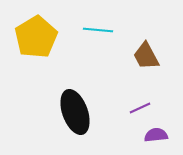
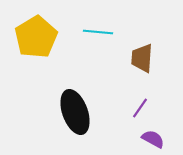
cyan line: moved 2 px down
brown trapezoid: moved 4 px left, 2 px down; rotated 32 degrees clockwise
purple line: rotated 30 degrees counterclockwise
purple semicircle: moved 3 px left, 4 px down; rotated 35 degrees clockwise
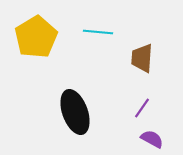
purple line: moved 2 px right
purple semicircle: moved 1 px left
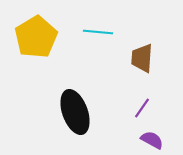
purple semicircle: moved 1 px down
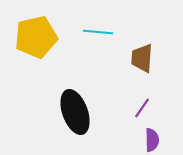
yellow pentagon: rotated 18 degrees clockwise
purple semicircle: rotated 60 degrees clockwise
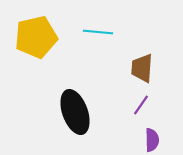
brown trapezoid: moved 10 px down
purple line: moved 1 px left, 3 px up
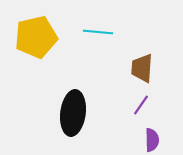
black ellipse: moved 2 px left, 1 px down; rotated 27 degrees clockwise
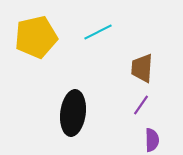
cyan line: rotated 32 degrees counterclockwise
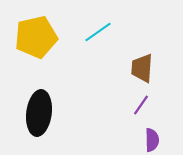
cyan line: rotated 8 degrees counterclockwise
black ellipse: moved 34 px left
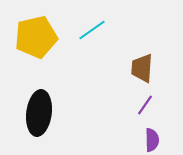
cyan line: moved 6 px left, 2 px up
purple line: moved 4 px right
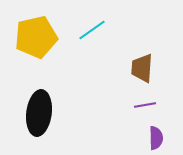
purple line: rotated 45 degrees clockwise
purple semicircle: moved 4 px right, 2 px up
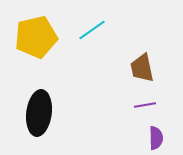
brown trapezoid: rotated 16 degrees counterclockwise
